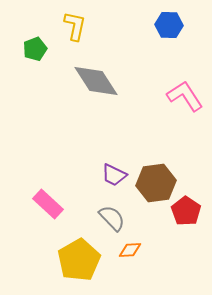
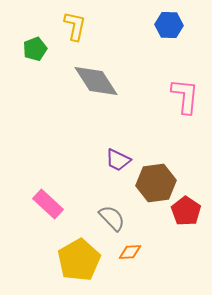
pink L-shape: rotated 39 degrees clockwise
purple trapezoid: moved 4 px right, 15 px up
orange diamond: moved 2 px down
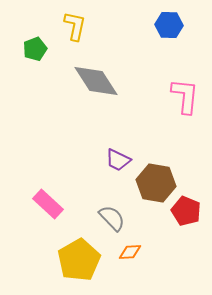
brown hexagon: rotated 18 degrees clockwise
red pentagon: rotated 12 degrees counterclockwise
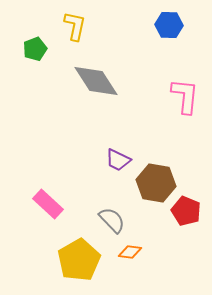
gray semicircle: moved 2 px down
orange diamond: rotated 10 degrees clockwise
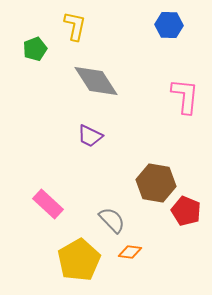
purple trapezoid: moved 28 px left, 24 px up
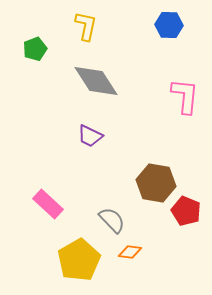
yellow L-shape: moved 11 px right
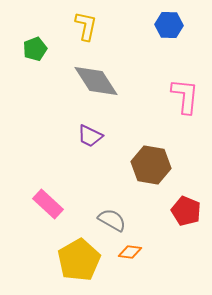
brown hexagon: moved 5 px left, 18 px up
gray semicircle: rotated 16 degrees counterclockwise
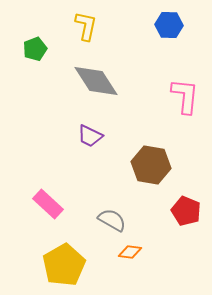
yellow pentagon: moved 15 px left, 5 px down
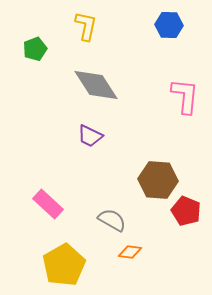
gray diamond: moved 4 px down
brown hexagon: moved 7 px right, 15 px down; rotated 6 degrees counterclockwise
